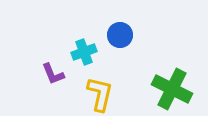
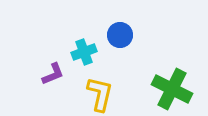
purple L-shape: rotated 90 degrees counterclockwise
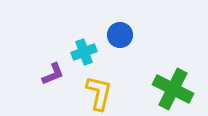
green cross: moved 1 px right
yellow L-shape: moved 1 px left, 1 px up
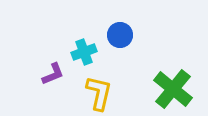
green cross: rotated 12 degrees clockwise
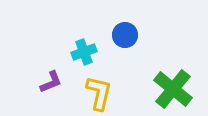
blue circle: moved 5 px right
purple L-shape: moved 2 px left, 8 px down
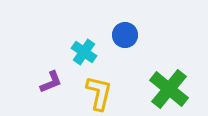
cyan cross: rotated 35 degrees counterclockwise
green cross: moved 4 px left
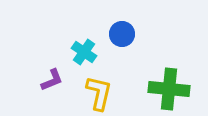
blue circle: moved 3 px left, 1 px up
purple L-shape: moved 1 px right, 2 px up
green cross: rotated 33 degrees counterclockwise
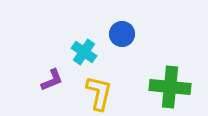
green cross: moved 1 px right, 2 px up
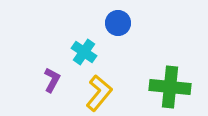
blue circle: moved 4 px left, 11 px up
purple L-shape: rotated 40 degrees counterclockwise
yellow L-shape: rotated 27 degrees clockwise
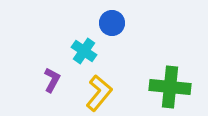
blue circle: moved 6 px left
cyan cross: moved 1 px up
